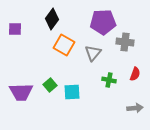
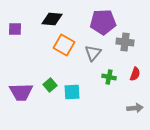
black diamond: rotated 60 degrees clockwise
green cross: moved 3 px up
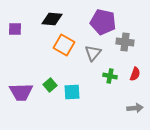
purple pentagon: rotated 15 degrees clockwise
green cross: moved 1 px right, 1 px up
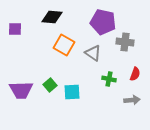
black diamond: moved 2 px up
gray triangle: rotated 36 degrees counterclockwise
green cross: moved 1 px left, 3 px down
purple trapezoid: moved 2 px up
gray arrow: moved 3 px left, 8 px up
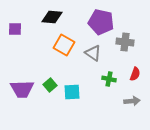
purple pentagon: moved 2 px left
purple trapezoid: moved 1 px right, 1 px up
gray arrow: moved 1 px down
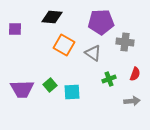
purple pentagon: rotated 15 degrees counterclockwise
green cross: rotated 32 degrees counterclockwise
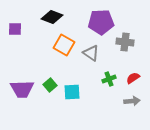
black diamond: rotated 15 degrees clockwise
gray triangle: moved 2 px left
red semicircle: moved 2 px left, 4 px down; rotated 144 degrees counterclockwise
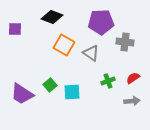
green cross: moved 1 px left, 2 px down
purple trapezoid: moved 5 px down; rotated 35 degrees clockwise
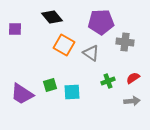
black diamond: rotated 30 degrees clockwise
green square: rotated 24 degrees clockwise
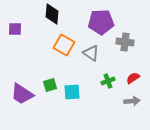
black diamond: moved 3 px up; rotated 45 degrees clockwise
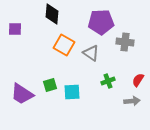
red semicircle: moved 5 px right, 2 px down; rotated 24 degrees counterclockwise
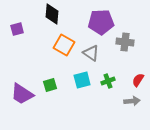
purple square: moved 2 px right; rotated 16 degrees counterclockwise
cyan square: moved 10 px right, 12 px up; rotated 12 degrees counterclockwise
